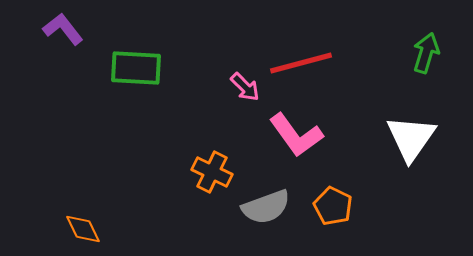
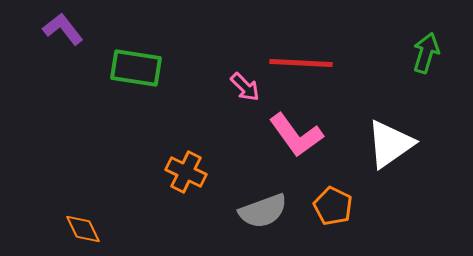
red line: rotated 18 degrees clockwise
green rectangle: rotated 6 degrees clockwise
white triangle: moved 21 px left, 6 px down; rotated 20 degrees clockwise
orange cross: moved 26 px left
gray semicircle: moved 3 px left, 4 px down
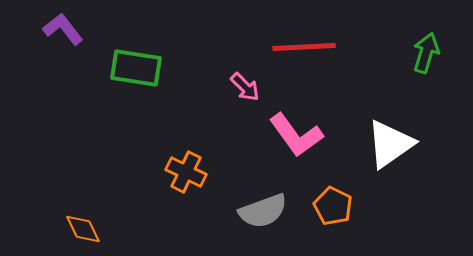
red line: moved 3 px right, 16 px up; rotated 6 degrees counterclockwise
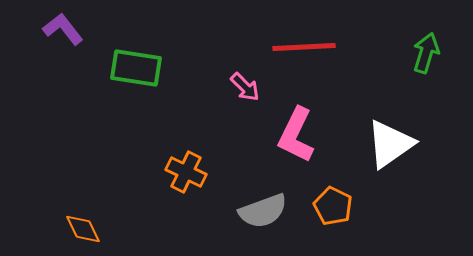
pink L-shape: rotated 62 degrees clockwise
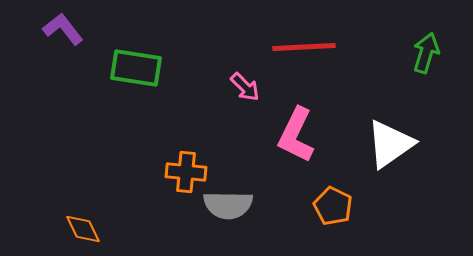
orange cross: rotated 21 degrees counterclockwise
gray semicircle: moved 35 px left, 6 px up; rotated 21 degrees clockwise
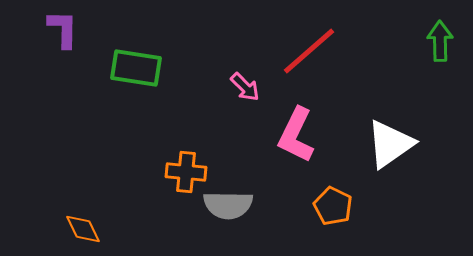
purple L-shape: rotated 39 degrees clockwise
red line: moved 5 px right, 4 px down; rotated 38 degrees counterclockwise
green arrow: moved 14 px right, 12 px up; rotated 18 degrees counterclockwise
